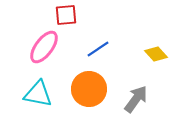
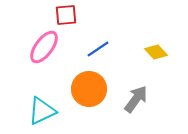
yellow diamond: moved 2 px up
cyan triangle: moved 4 px right, 17 px down; rotated 36 degrees counterclockwise
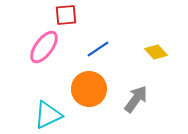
cyan triangle: moved 6 px right, 4 px down
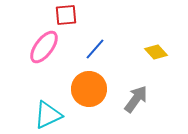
blue line: moved 3 px left; rotated 15 degrees counterclockwise
